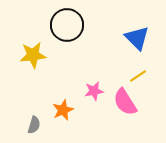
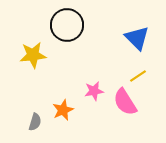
gray semicircle: moved 1 px right, 3 px up
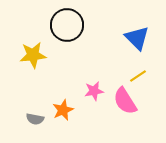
pink semicircle: moved 1 px up
gray semicircle: moved 3 px up; rotated 84 degrees clockwise
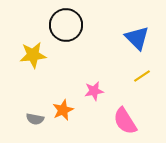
black circle: moved 1 px left
yellow line: moved 4 px right
pink semicircle: moved 20 px down
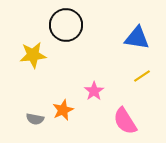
blue triangle: rotated 36 degrees counterclockwise
pink star: rotated 24 degrees counterclockwise
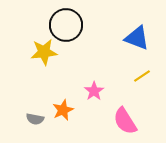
blue triangle: rotated 12 degrees clockwise
yellow star: moved 11 px right, 3 px up
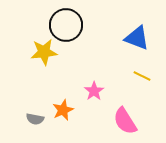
yellow line: rotated 60 degrees clockwise
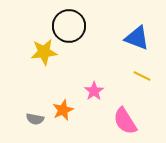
black circle: moved 3 px right, 1 px down
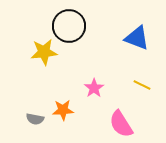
yellow line: moved 9 px down
pink star: moved 3 px up
orange star: rotated 20 degrees clockwise
pink semicircle: moved 4 px left, 3 px down
